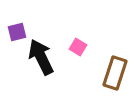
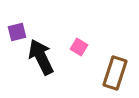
pink square: moved 1 px right
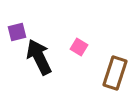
black arrow: moved 2 px left
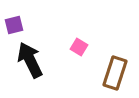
purple square: moved 3 px left, 7 px up
black arrow: moved 9 px left, 3 px down
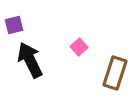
pink square: rotated 18 degrees clockwise
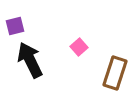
purple square: moved 1 px right, 1 px down
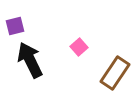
brown rectangle: rotated 16 degrees clockwise
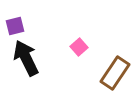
black arrow: moved 4 px left, 2 px up
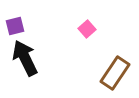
pink square: moved 8 px right, 18 px up
black arrow: moved 1 px left
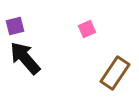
pink square: rotated 18 degrees clockwise
black arrow: rotated 15 degrees counterclockwise
